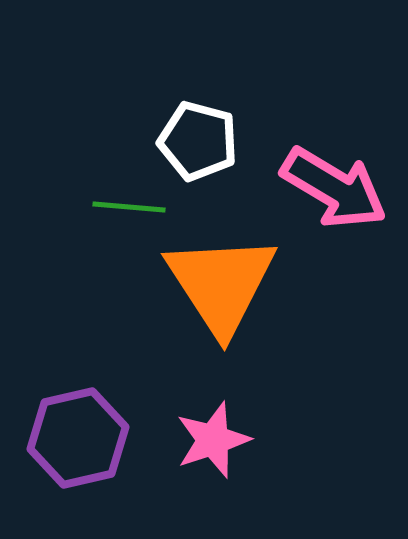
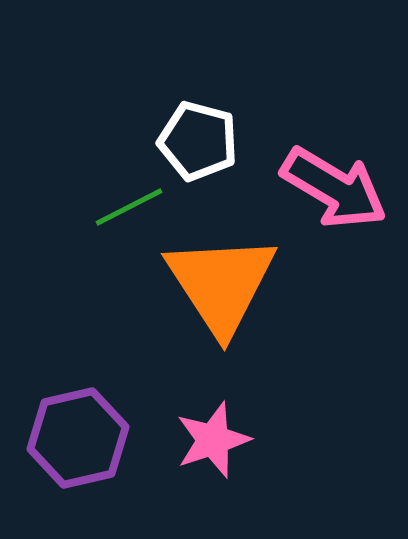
green line: rotated 32 degrees counterclockwise
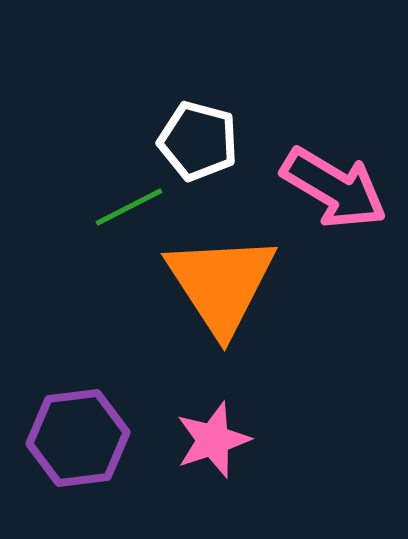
purple hexagon: rotated 6 degrees clockwise
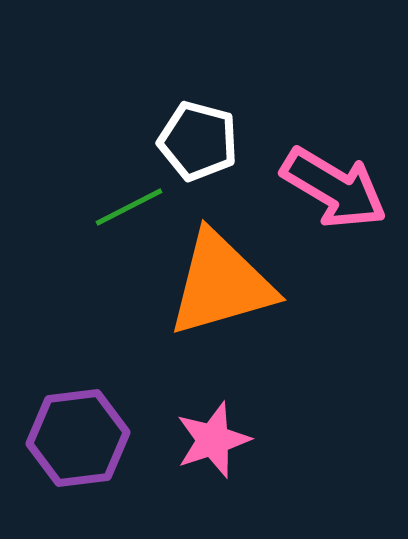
orange triangle: rotated 47 degrees clockwise
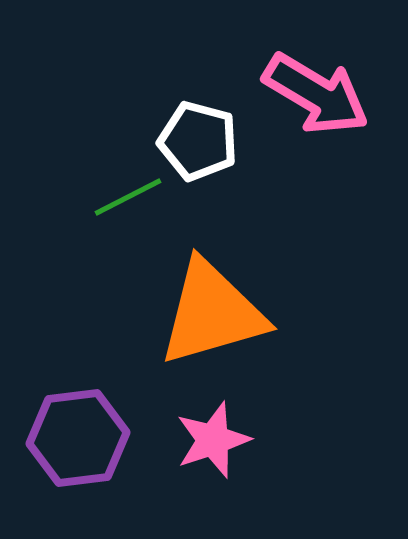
pink arrow: moved 18 px left, 94 px up
green line: moved 1 px left, 10 px up
orange triangle: moved 9 px left, 29 px down
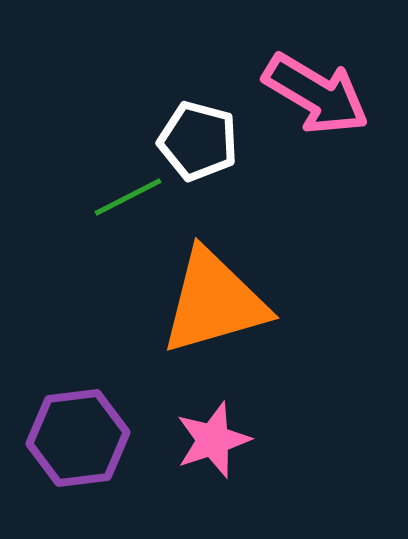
orange triangle: moved 2 px right, 11 px up
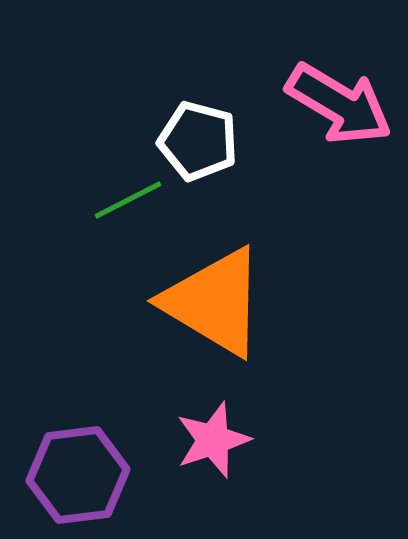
pink arrow: moved 23 px right, 10 px down
green line: moved 3 px down
orange triangle: rotated 47 degrees clockwise
purple hexagon: moved 37 px down
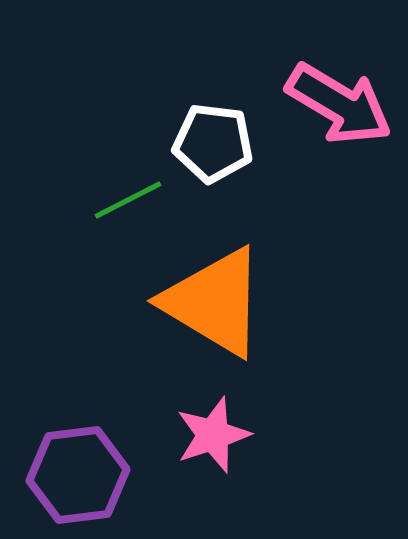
white pentagon: moved 15 px right, 2 px down; rotated 8 degrees counterclockwise
pink star: moved 5 px up
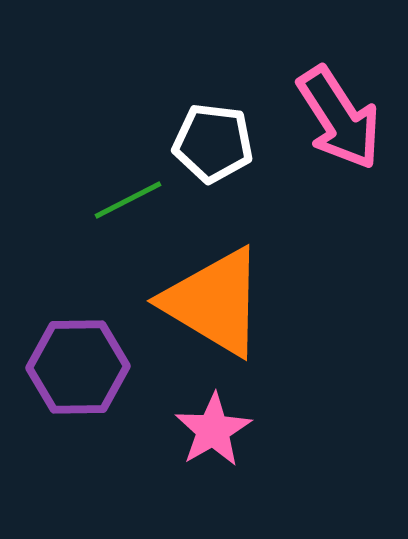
pink arrow: moved 14 px down; rotated 26 degrees clockwise
pink star: moved 5 px up; rotated 12 degrees counterclockwise
purple hexagon: moved 108 px up; rotated 6 degrees clockwise
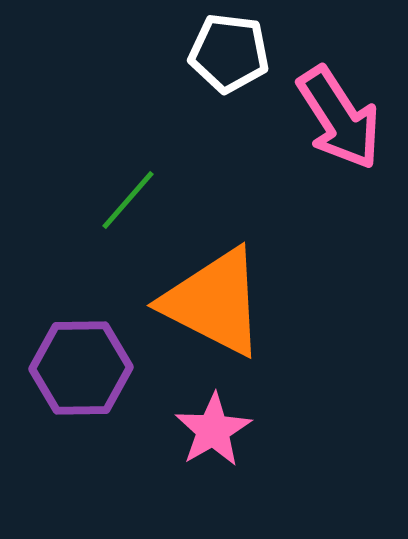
white pentagon: moved 16 px right, 90 px up
green line: rotated 22 degrees counterclockwise
orange triangle: rotated 4 degrees counterclockwise
purple hexagon: moved 3 px right, 1 px down
